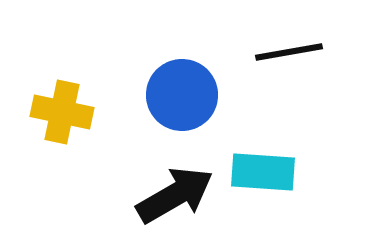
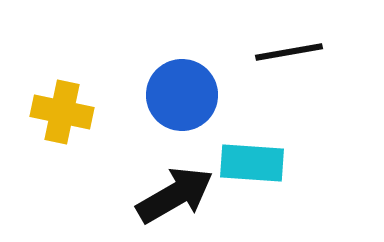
cyan rectangle: moved 11 px left, 9 px up
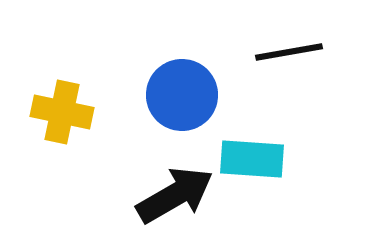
cyan rectangle: moved 4 px up
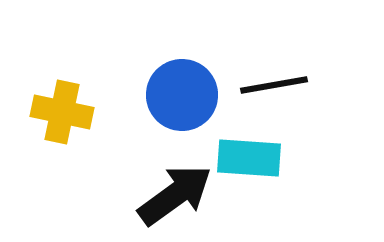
black line: moved 15 px left, 33 px down
cyan rectangle: moved 3 px left, 1 px up
black arrow: rotated 6 degrees counterclockwise
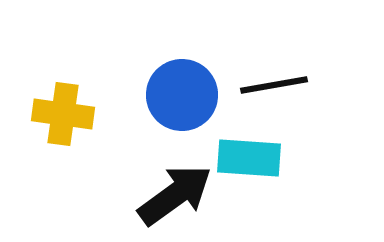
yellow cross: moved 1 px right, 2 px down; rotated 4 degrees counterclockwise
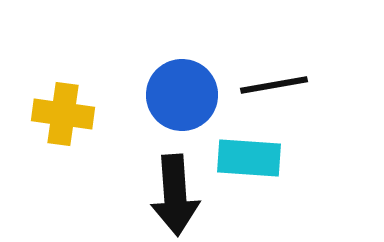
black arrow: rotated 122 degrees clockwise
